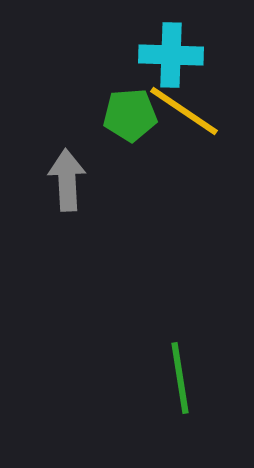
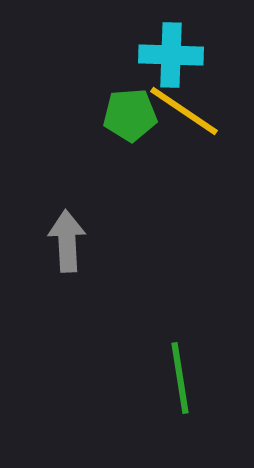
gray arrow: moved 61 px down
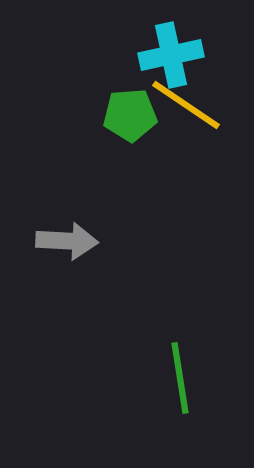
cyan cross: rotated 14 degrees counterclockwise
yellow line: moved 2 px right, 6 px up
gray arrow: rotated 96 degrees clockwise
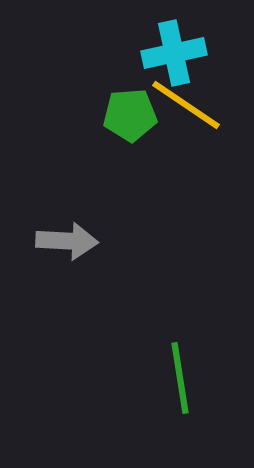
cyan cross: moved 3 px right, 2 px up
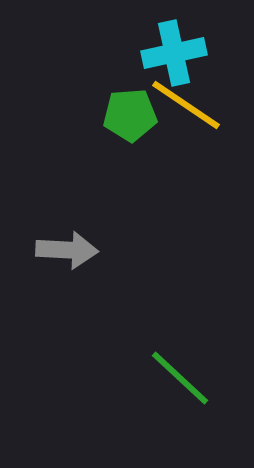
gray arrow: moved 9 px down
green line: rotated 38 degrees counterclockwise
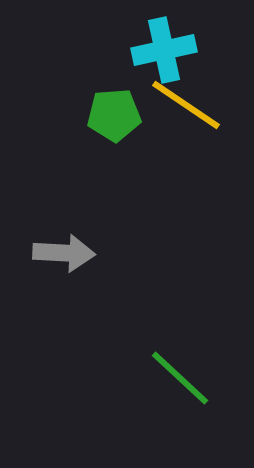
cyan cross: moved 10 px left, 3 px up
green pentagon: moved 16 px left
gray arrow: moved 3 px left, 3 px down
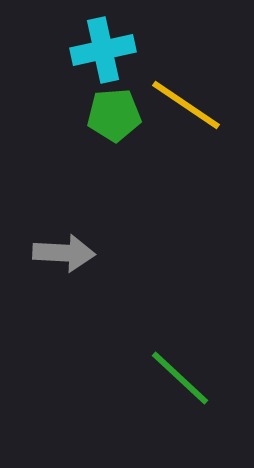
cyan cross: moved 61 px left
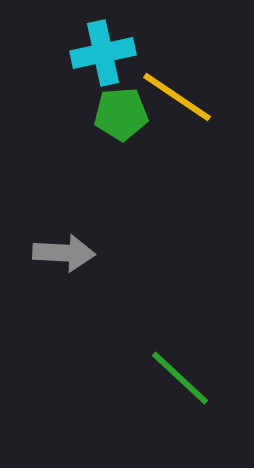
cyan cross: moved 3 px down
yellow line: moved 9 px left, 8 px up
green pentagon: moved 7 px right, 1 px up
